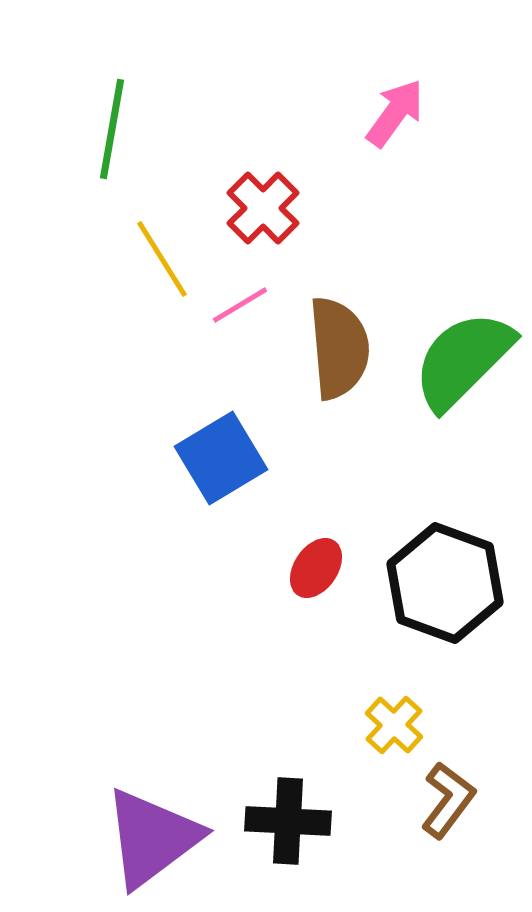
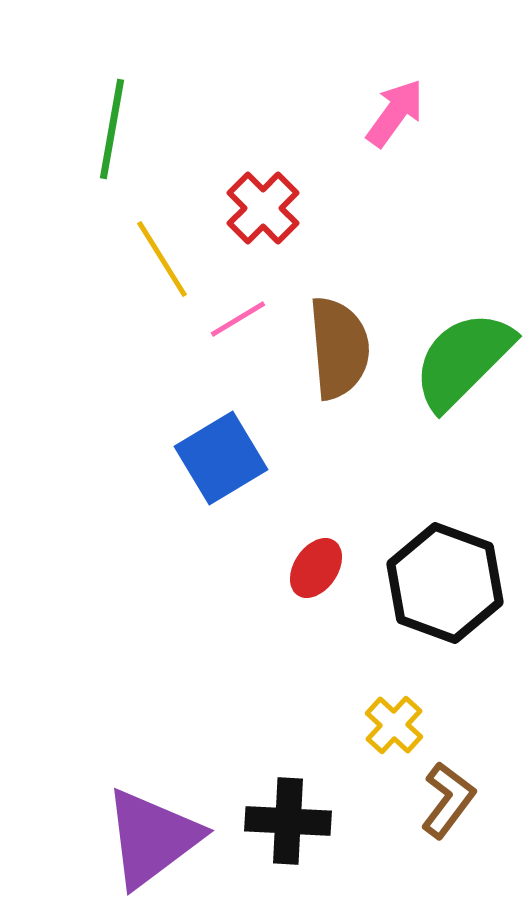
pink line: moved 2 px left, 14 px down
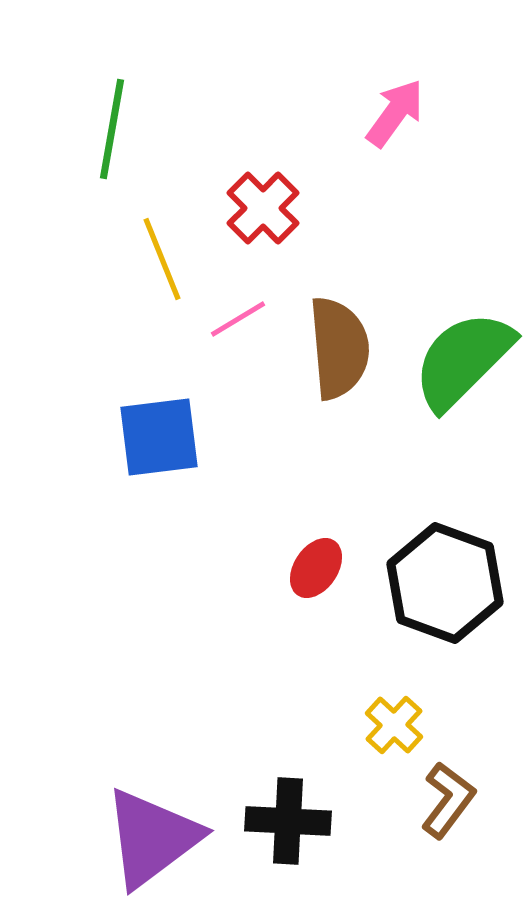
yellow line: rotated 10 degrees clockwise
blue square: moved 62 px left, 21 px up; rotated 24 degrees clockwise
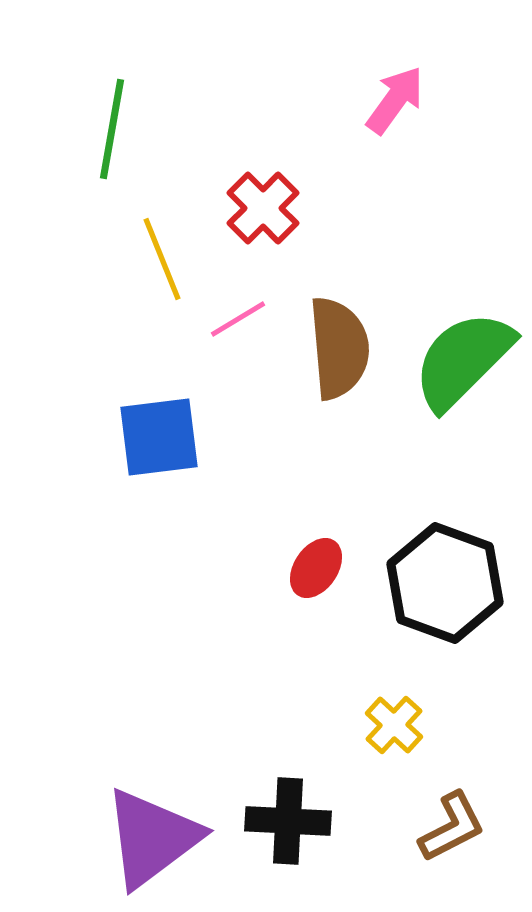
pink arrow: moved 13 px up
brown L-shape: moved 4 px right, 27 px down; rotated 26 degrees clockwise
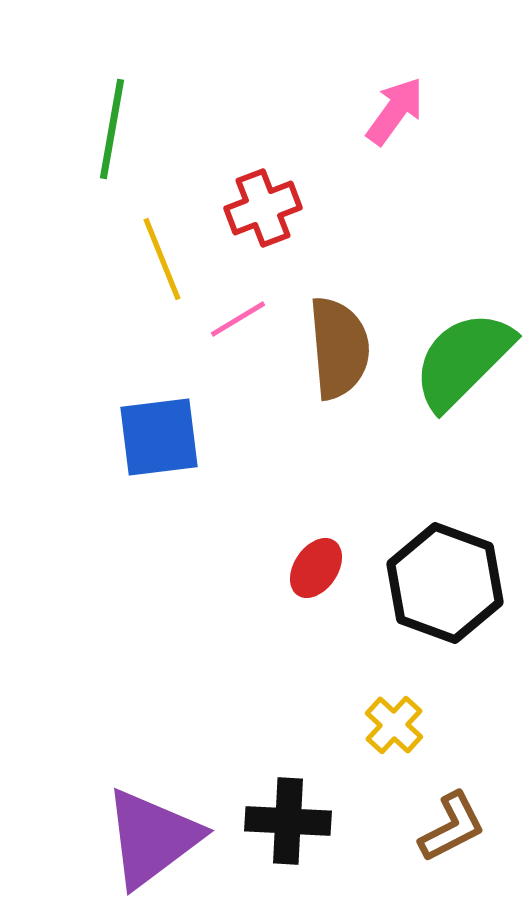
pink arrow: moved 11 px down
red cross: rotated 24 degrees clockwise
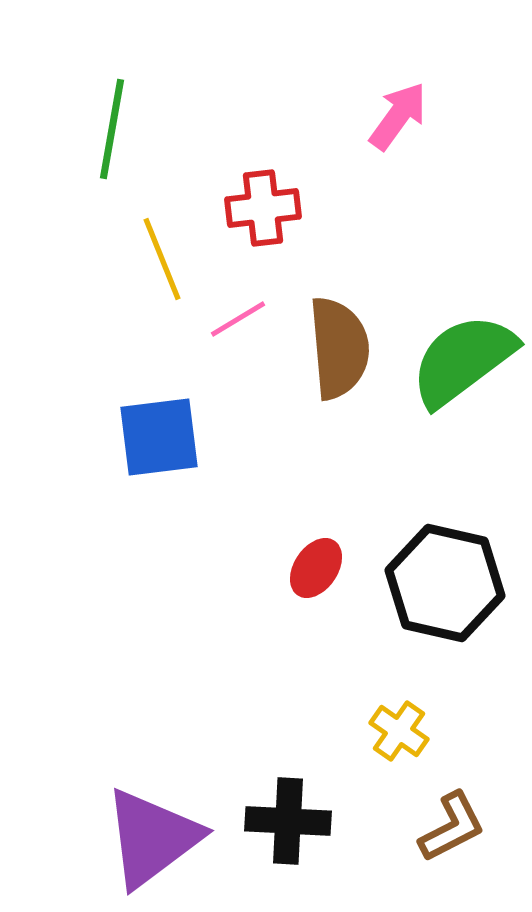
pink arrow: moved 3 px right, 5 px down
red cross: rotated 14 degrees clockwise
green semicircle: rotated 8 degrees clockwise
black hexagon: rotated 7 degrees counterclockwise
yellow cross: moved 5 px right, 6 px down; rotated 8 degrees counterclockwise
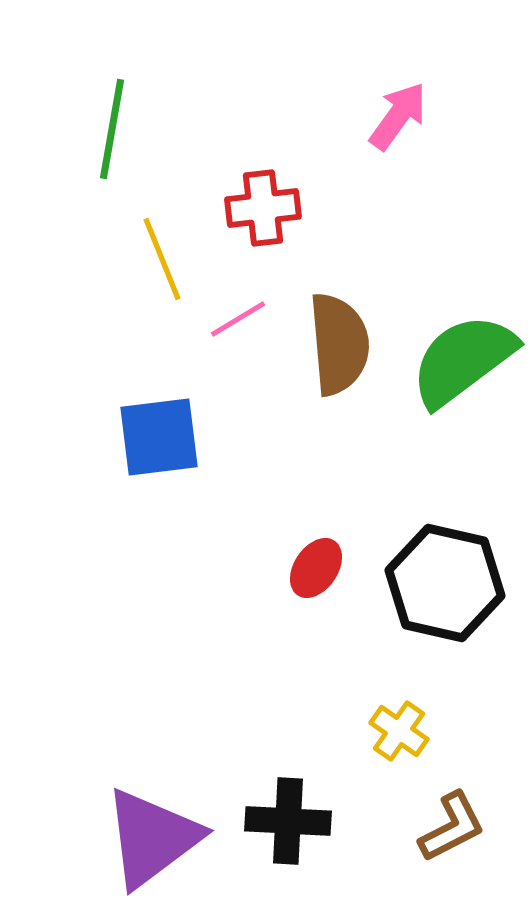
brown semicircle: moved 4 px up
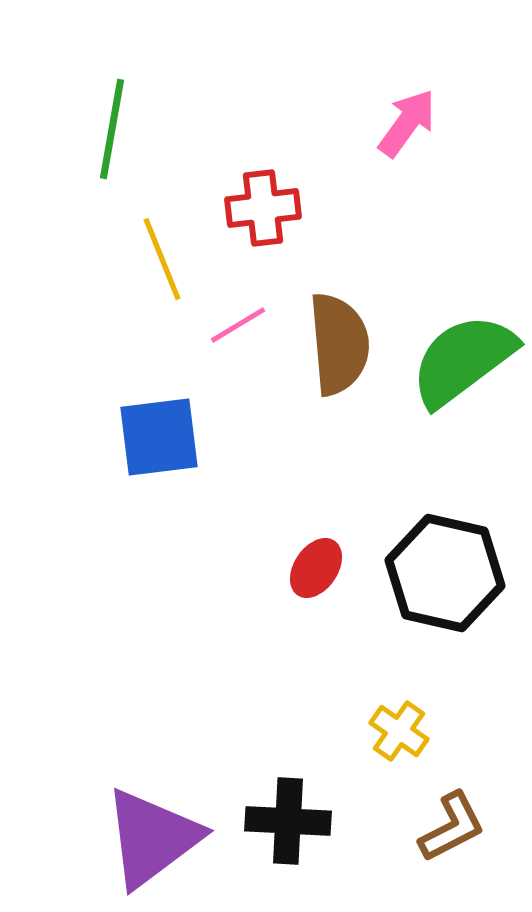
pink arrow: moved 9 px right, 7 px down
pink line: moved 6 px down
black hexagon: moved 10 px up
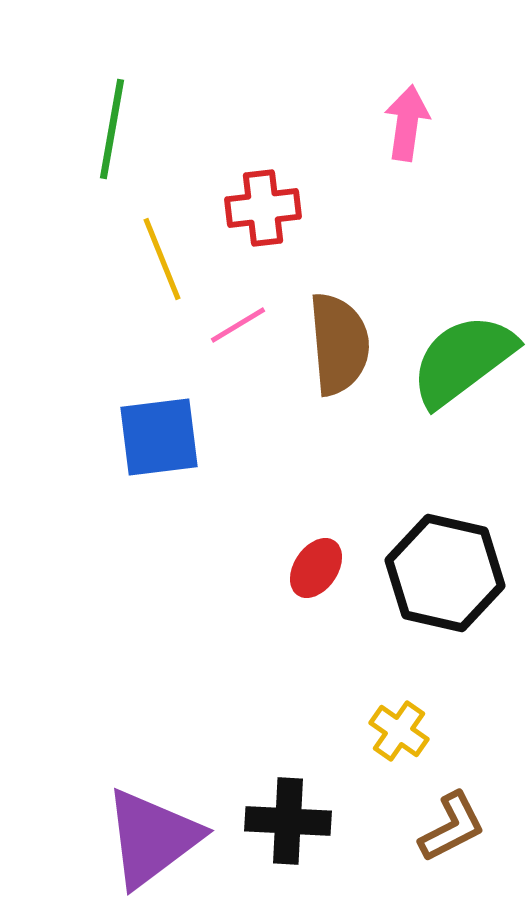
pink arrow: rotated 28 degrees counterclockwise
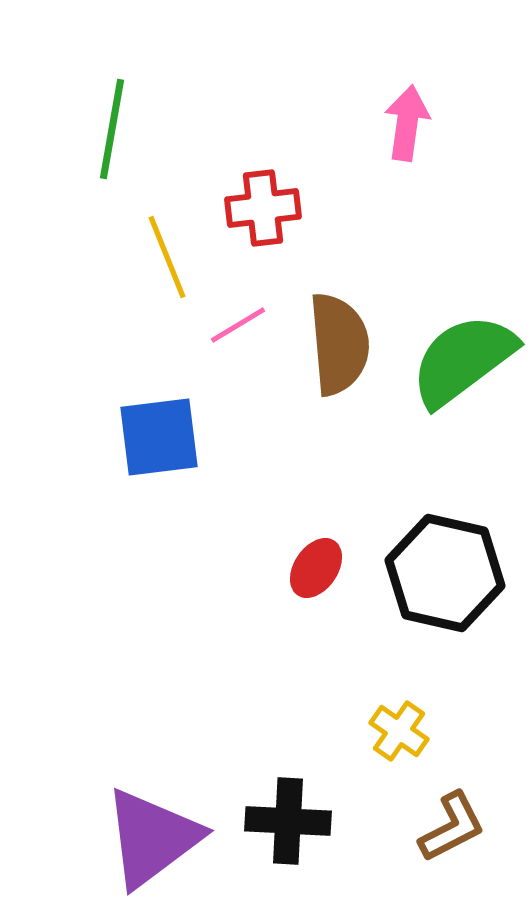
yellow line: moved 5 px right, 2 px up
